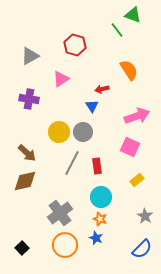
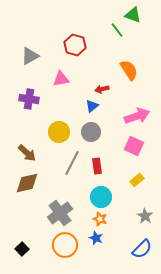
pink triangle: rotated 24 degrees clockwise
blue triangle: rotated 24 degrees clockwise
gray circle: moved 8 px right
pink square: moved 4 px right, 1 px up
brown diamond: moved 2 px right, 2 px down
black square: moved 1 px down
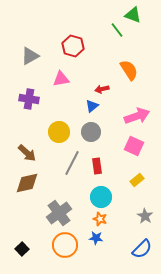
red hexagon: moved 2 px left, 1 px down
gray cross: moved 1 px left
blue star: rotated 16 degrees counterclockwise
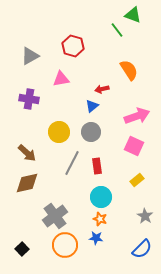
gray cross: moved 4 px left, 3 px down
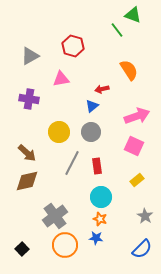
brown diamond: moved 2 px up
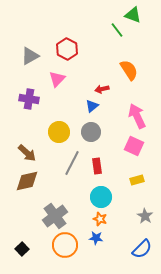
red hexagon: moved 6 px left, 3 px down; rotated 10 degrees clockwise
pink triangle: moved 4 px left; rotated 36 degrees counterclockwise
pink arrow: rotated 95 degrees counterclockwise
yellow rectangle: rotated 24 degrees clockwise
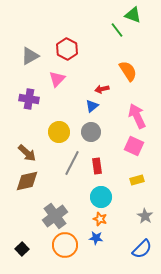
orange semicircle: moved 1 px left, 1 px down
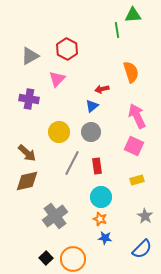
green triangle: rotated 24 degrees counterclockwise
green line: rotated 28 degrees clockwise
orange semicircle: moved 3 px right, 1 px down; rotated 15 degrees clockwise
blue star: moved 9 px right
orange circle: moved 8 px right, 14 px down
black square: moved 24 px right, 9 px down
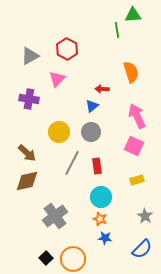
red arrow: rotated 16 degrees clockwise
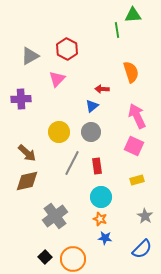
purple cross: moved 8 px left; rotated 12 degrees counterclockwise
black square: moved 1 px left, 1 px up
